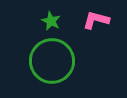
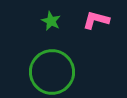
green circle: moved 11 px down
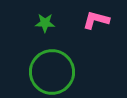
green star: moved 6 px left, 2 px down; rotated 24 degrees counterclockwise
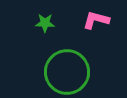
green circle: moved 15 px right
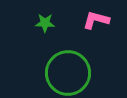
green circle: moved 1 px right, 1 px down
